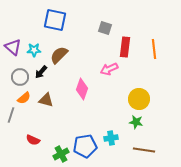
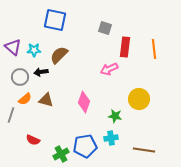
black arrow: rotated 40 degrees clockwise
pink diamond: moved 2 px right, 13 px down
orange semicircle: moved 1 px right, 1 px down
green star: moved 21 px left, 6 px up
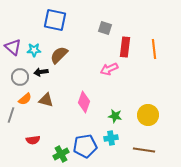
yellow circle: moved 9 px right, 16 px down
red semicircle: rotated 32 degrees counterclockwise
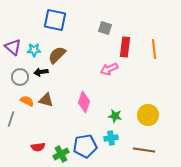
brown semicircle: moved 2 px left
orange semicircle: moved 2 px right, 2 px down; rotated 112 degrees counterclockwise
gray line: moved 4 px down
red semicircle: moved 5 px right, 7 px down
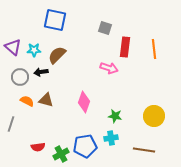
pink arrow: moved 1 px up; rotated 138 degrees counterclockwise
yellow circle: moved 6 px right, 1 px down
gray line: moved 5 px down
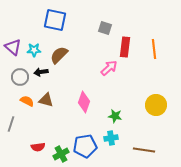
brown semicircle: moved 2 px right
pink arrow: rotated 60 degrees counterclockwise
yellow circle: moved 2 px right, 11 px up
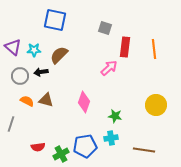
gray circle: moved 1 px up
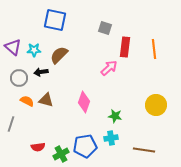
gray circle: moved 1 px left, 2 px down
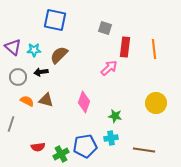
gray circle: moved 1 px left, 1 px up
yellow circle: moved 2 px up
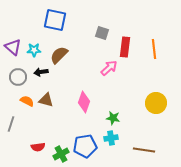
gray square: moved 3 px left, 5 px down
green star: moved 2 px left, 2 px down
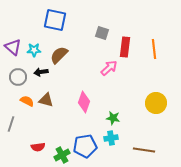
green cross: moved 1 px right, 1 px down
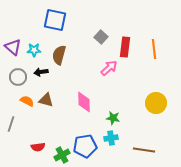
gray square: moved 1 px left, 4 px down; rotated 24 degrees clockwise
brown semicircle: rotated 30 degrees counterclockwise
pink diamond: rotated 20 degrees counterclockwise
